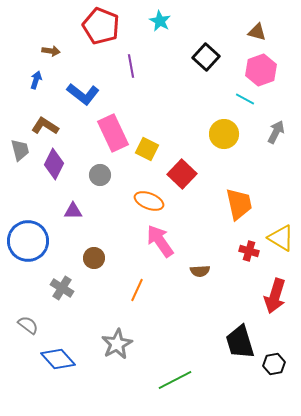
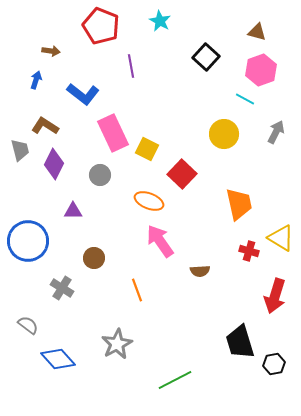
orange line: rotated 45 degrees counterclockwise
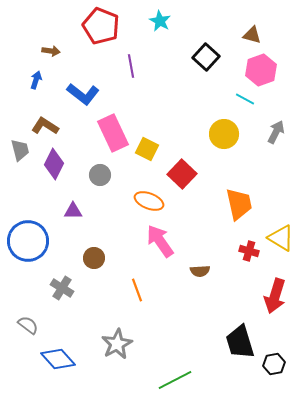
brown triangle: moved 5 px left, 3 px down
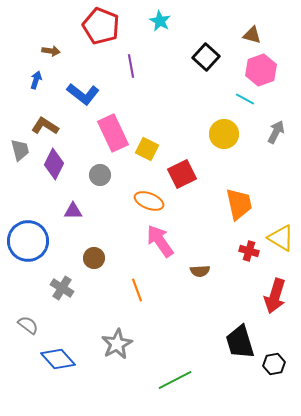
red square: rotated 20 degrees clockwise
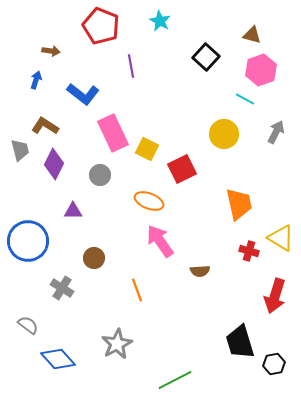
red square: moved 5 px up
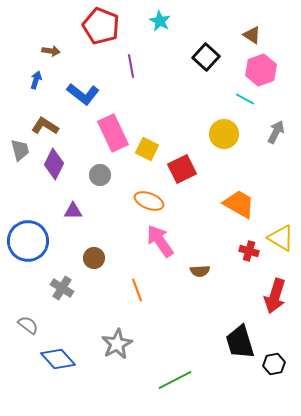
brown triangle: rotated 18 degrees clockwise
orange trapezoid: rotated 48 degrees counterclockwise
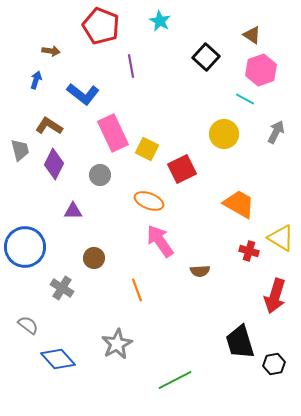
brown L-shape: moved 4 px right
blue circle: moved 3 px left, 6 px down
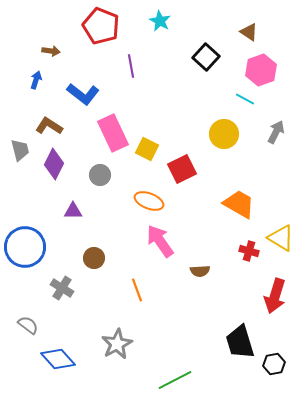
brown triangle: moved 3 px left, 3 px up
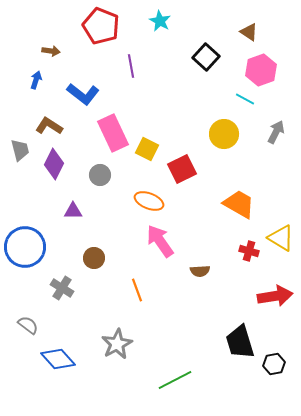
red arrow: rotated 116 degrees counterclockwise
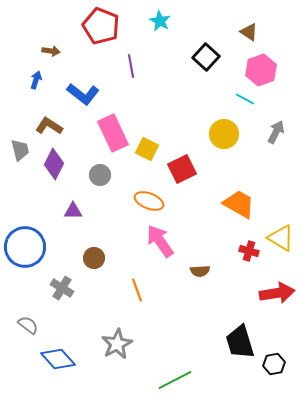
red arrow: moved 2 px right, 3 px up
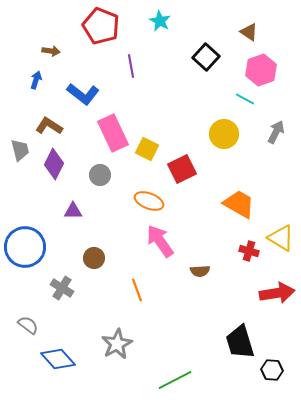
black hexagon: moved 2 px left, 6 px down; rotated 15 degrees clockwise
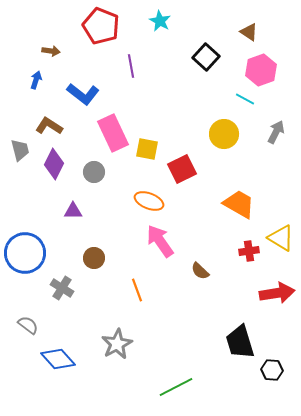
yellow square: rotated 15 degrees counterclockwise
gray circle: moved 6 px left, 3 px up
blue circle: moved 6 px down
red cross: rotated 24 degrees counterclockwise
brown semicircle: rotated 48 degrees clockwise
green line: moved 1 px right, 7 px down
